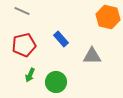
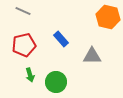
gray line: moved 1 px right
green arrow: rotated 40 degrees counterclockwise
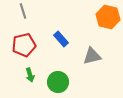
gray line: rotated 49 degrees clockwise
gray triangle: rotated 12 degrees counterclockwise
green circle: moved 2 px right
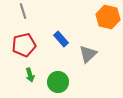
gray triangle: moved 4 px left, 2 px up; rotated 30 degrees counterclockwise
